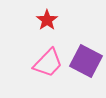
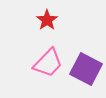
purple square: moved 8 px down
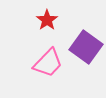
purple square: moved 22 px up; rotated 8 degrees clockwise
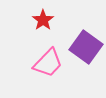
red star: moved 4 px left
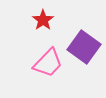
purple square: moved 2 px left
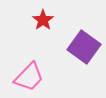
pink trapezoid: moved 19 px left, 14 px down
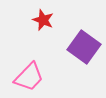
red star: rotated 15 degrees counterclockwise
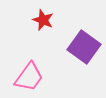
pink trapezoid: rotated 8 degrees counterclockwise
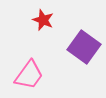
pink trapezoid: moved 2 px up
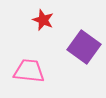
pink trapezoid: moved 4 px up; rotated 120 degrees counterclockwise
